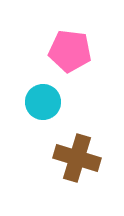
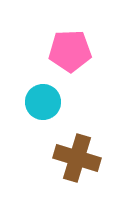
pink pentagon: rotated 9 degrees counterclockwise
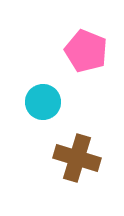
pink pentagon: moved 16 px right; rotated 24 degrees clockwise
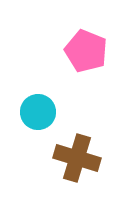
cyan circle: moved 5 px left, 10 px down
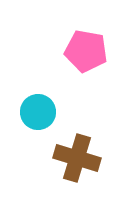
pink pentagon: rotated 12 degrees counterclockwise
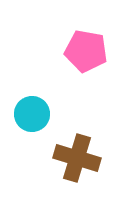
cyan circle: moved 6 px left, 2 px down
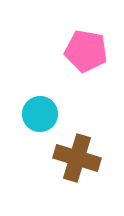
cyan circle: moved 8 px right
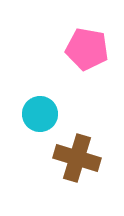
pink pentagon: moved 1 px right, 2 px up
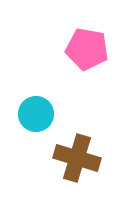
cyan circle: moved 4 px left
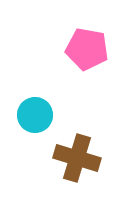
cyan circle: moved 1 px left, 1 px down
